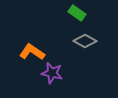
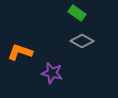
gray diamond: moved 3 px left
orange L-shape: moved 12 px left; rotated 15 degrees counterclockwise
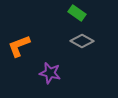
orange L-shape: moved 1 px left, 6 px up; rotated 40 degrees counterclockwise
purple star: moved 2 px left
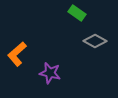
gray diamond: moved 13 px right
orange L-shape: moved 2 px left, 8 px down; rotated 20 degrees counterclockwise
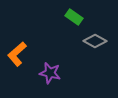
green rectangle: moved 3 px left, 4 px down
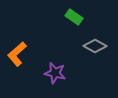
gray diamond: moved 5 px down
purple star: moved 5 px right
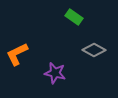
gray diamond: moved 1 px left, 4 px down
orange L-shape: rotated 15 degrees clockwise
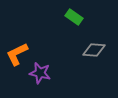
gray diamond: rotated 25 degrees counterclockwise
purple star: moved 15 px left
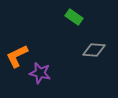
orange L-shape: moved 2 px down
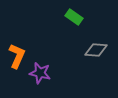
gray diamond: moved 2 px right
orange L-shape: rotated 140 degrees clockwise
